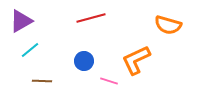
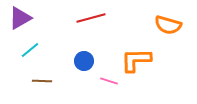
purple triangle: moved 1 px left, 3 px up
orange L-shape: rotated 24 degrees clockwise
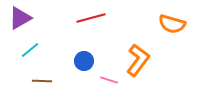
orange semicircle: moved 4 px right, 1 px up
orange L-shape: moved 2 px right; rotated 128 degrees clockwise
pink line: moved 1 px up
